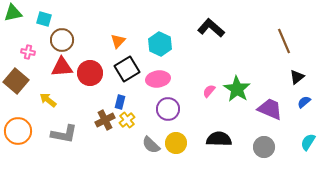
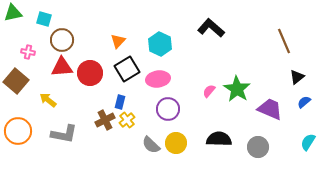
gray circle: moved 6 px left
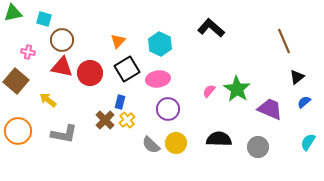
red triangle: rotated 15 degrees clockwise
brown cross: rotated 18 degrees counterclockwise
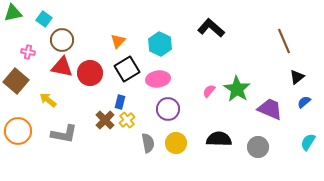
cyan square: rotated 21 degrees clockwise
gray semicircle: moved 3 px left, 2 px up; rotated 144 degrees counterclockwise
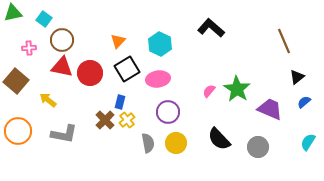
pink cross: moved 1 px right, 4 px up; rotated 16 degrees counterclockwise
purple circle: moved 3 px down
black semicircle: rotated 135 degrees counterclockwise
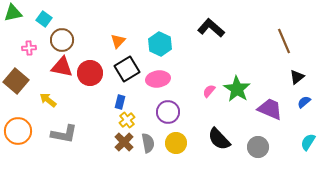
brown cross: moved 19 px right, 22 px down
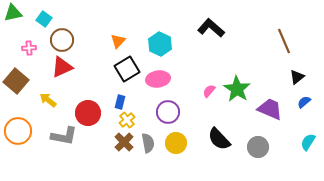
red triangle: rotated 35 degrees counterclockwise
red circle: moved 2 px left, 40 px down
gray L-shape: moved 2 px down
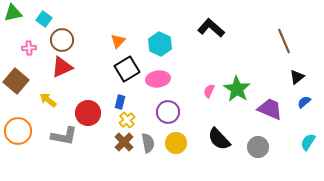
pink semicircle: rotated 16 degrees counterclockwise
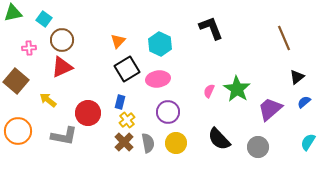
black L-shape: rotated 28 degrees clockwise
brown line: moved 3 px up
purple trapezoid: rotated 64 degrees counterclockwise
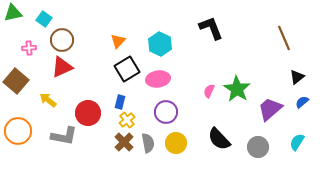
blue semicircle: moved 2 px left
purple circle: moved 2 px left
cyan semicircle: moved 11 px left
